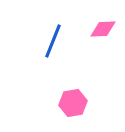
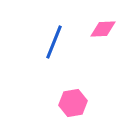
blue line: moved 1 px right, 1 px down
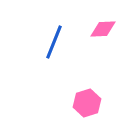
pink hexagon: moved 14 px right; rotated 8 degrees counterclockwise
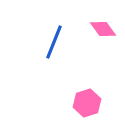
pink diamond: rotated 56 degrees clockwise
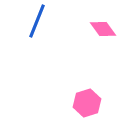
blue line: moved 17 px left, 21 px up
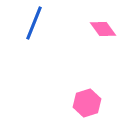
blue line: moved 3 px left, 2 px down
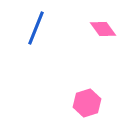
blue line: moved 2 px right, 5 px down
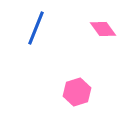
pink hexagon: moved 10 px left, 11 px up
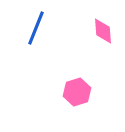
pink diamond: moved 2 px down; rotated 32 degrees clockwise
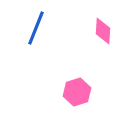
pink diamond: rotated 8 degrees clockwise
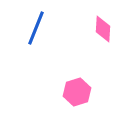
pink diamond: moved 2 px up
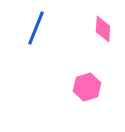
pink hexagon: moved 10 px right, 5 px up
